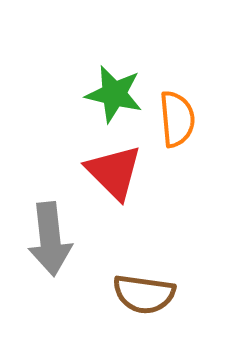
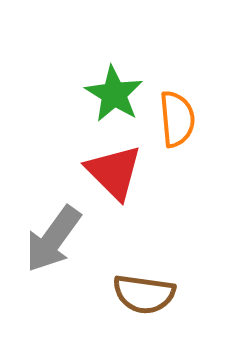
green star: rotated 18 degrees clockwise
gray arrow: moved 3 px right; rotated 42 degrees clockwise
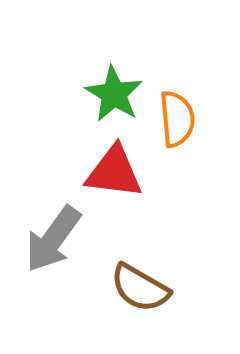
red triangle: rotated 38 degrees counterclockwise
brown semicircle: moved 4 px left, 6 px up; rotated 22 degrees clockwise
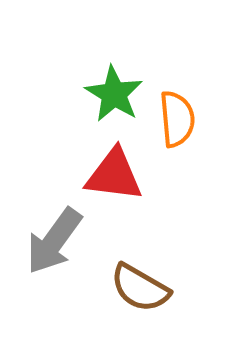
red triangle: moved 3 px down
gray arrow: moved 1 px right, 2 px down
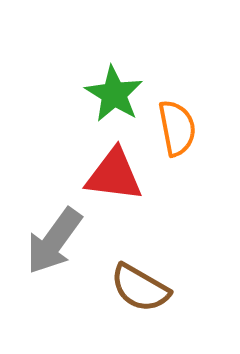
orange semicircle: moved 9 px down; rotated 6 degrees counterclockwise
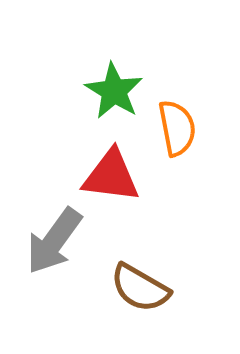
green star: moved 3 px up
red triangle: moved 3 px left, 1 px down
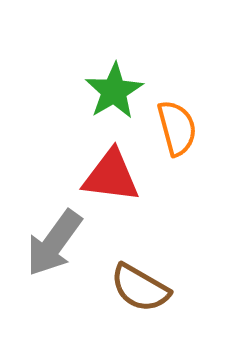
green star: rotated 10 degrees clockwise
orange semicircle: rotated 4 degrees counterclockwise
gray arrow: moved 2 px down
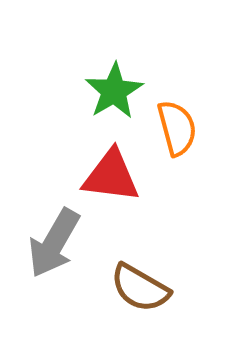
gray arrow: rotated 6 degrees counterclockwise
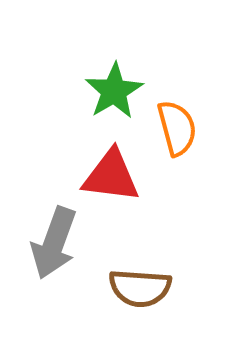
gray arrow: rotated 10 degrees counterclockwise
brown semicircle: rotated 26 degrees counterclockwise
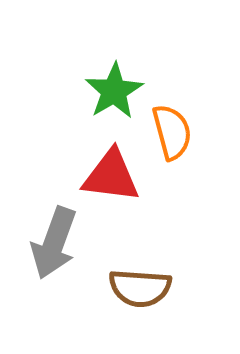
orange semicircle: moved 5 px left, 4 px down
